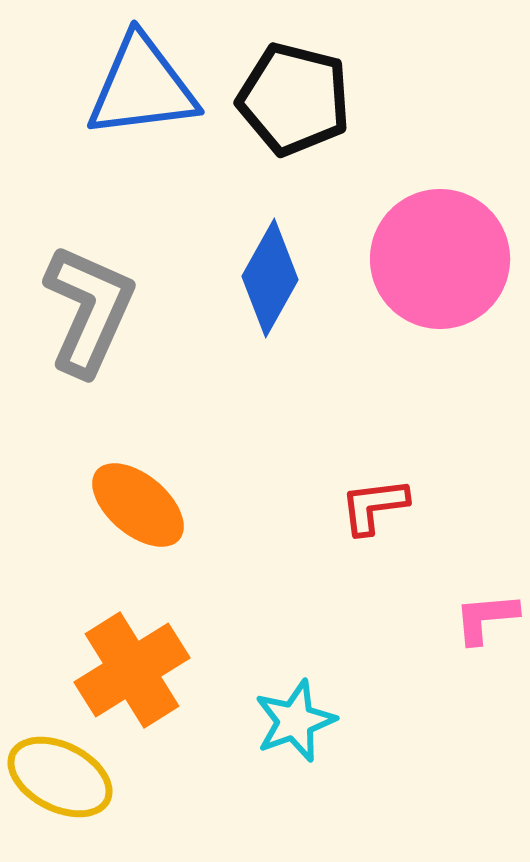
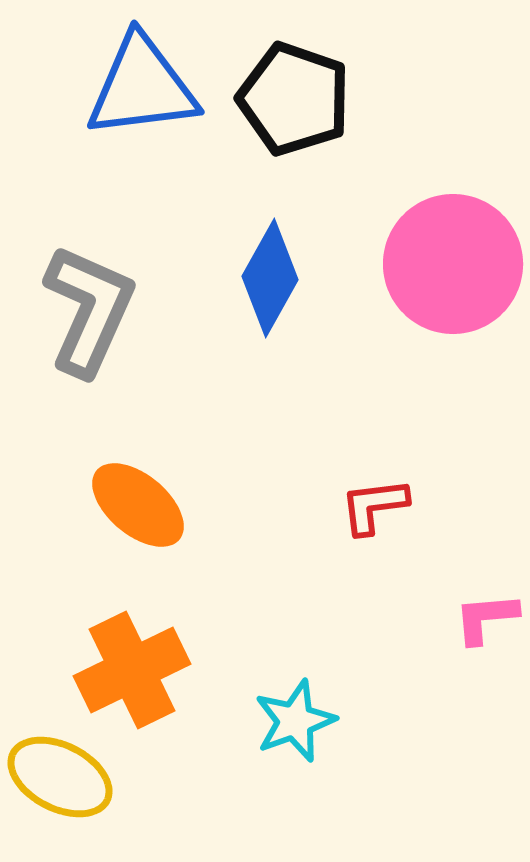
black pentagon: rotated 5 degrees clockwise
pink circle: moved 13 px right, 5 px down
orange cross: rotated 6 degrees clockwise
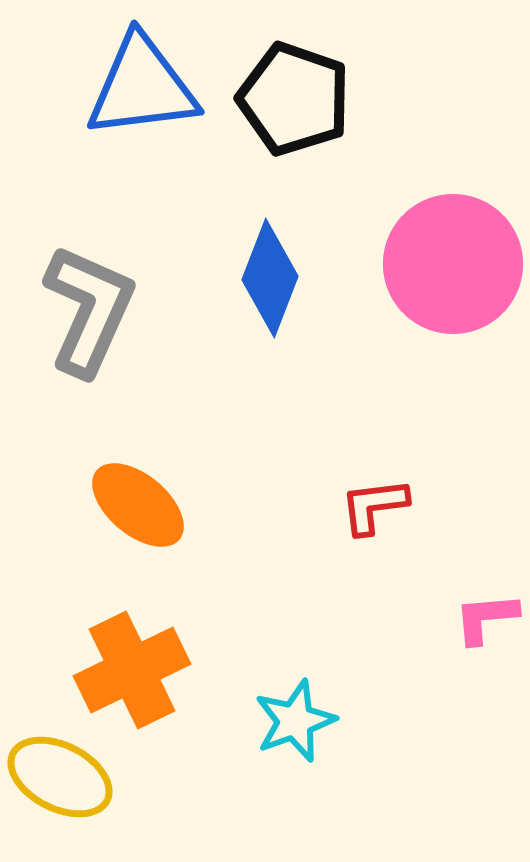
blue diamond: rotated 8 degrees counterclockwise
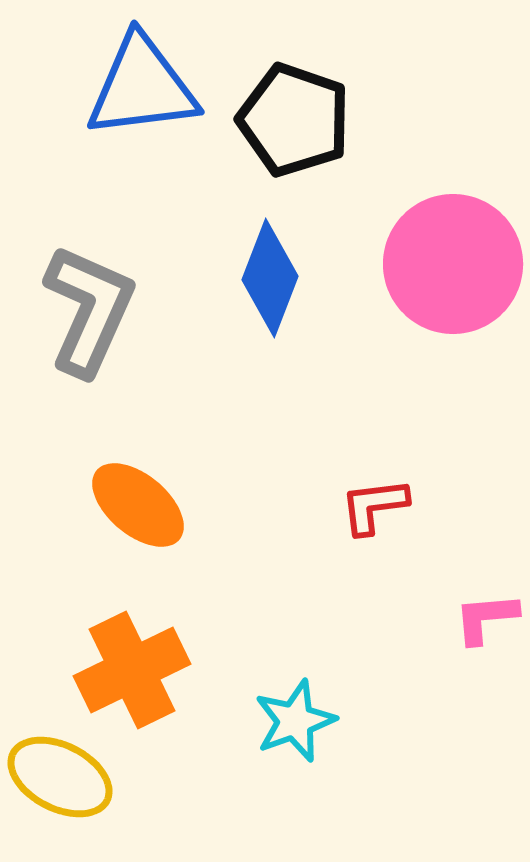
black pentagon: moved 21 px down
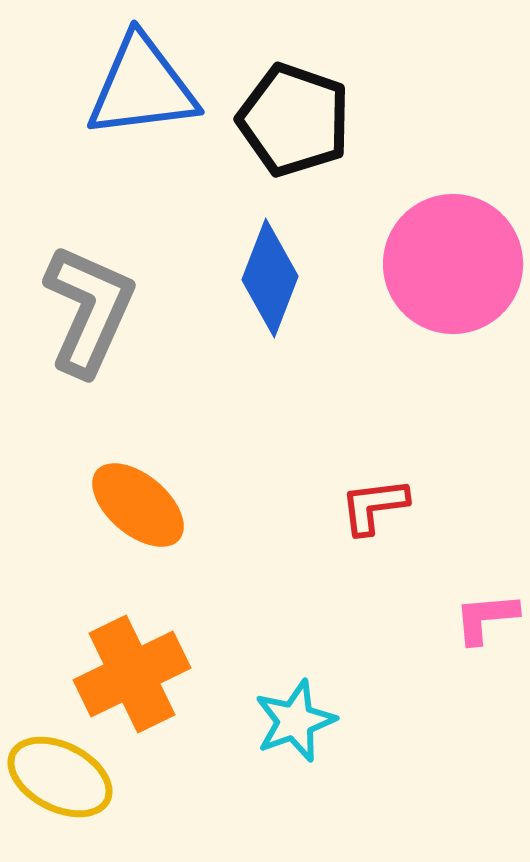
orange cross: moved 4 px down
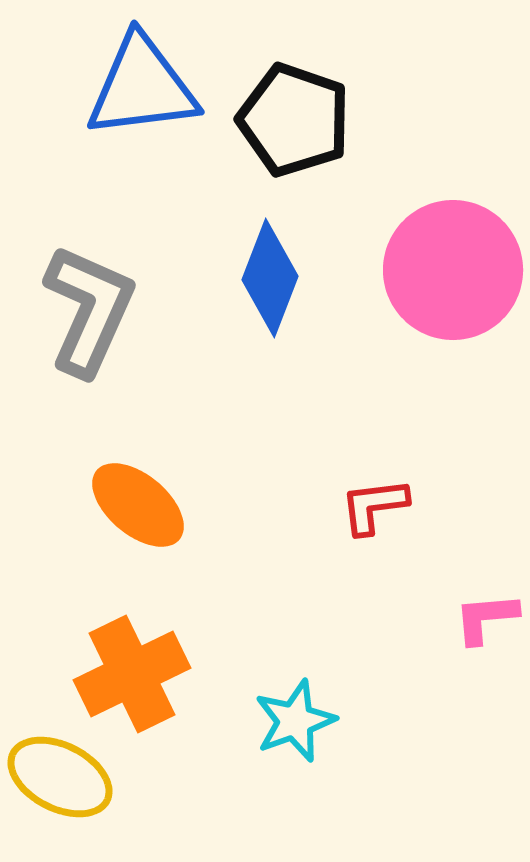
pink circle: moved 6 px down
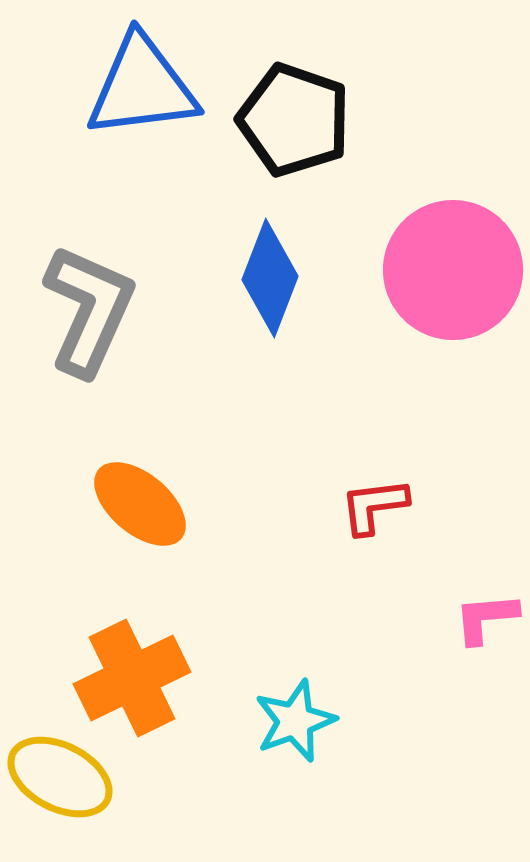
orange ellipse: moved 2 px right, 1 px up
orange cross: moved 4 px down
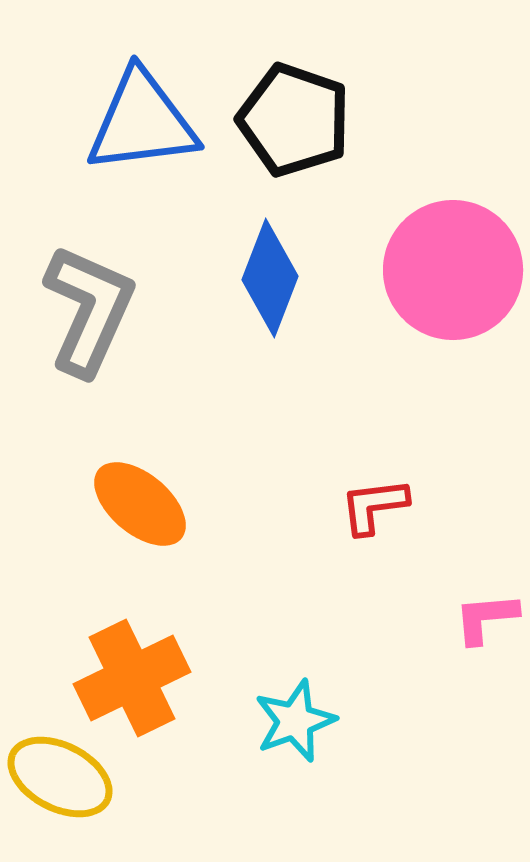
blue triangle: moved 35 px down
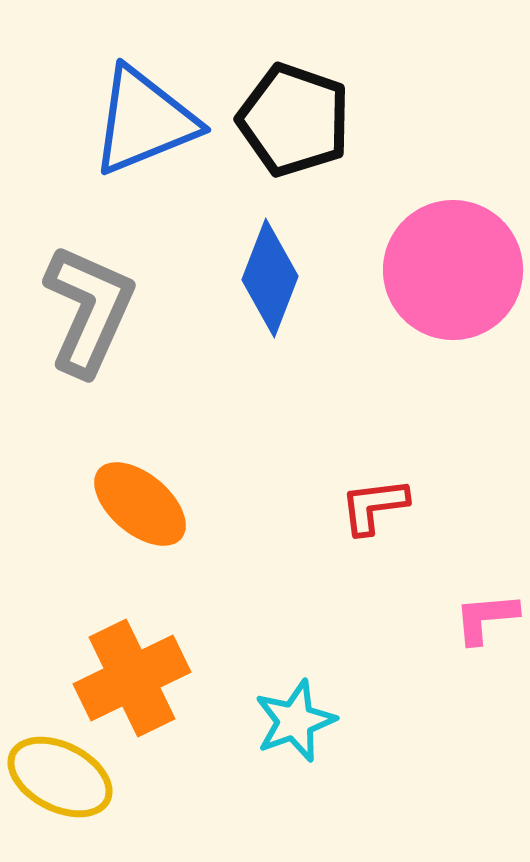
blue triangle: moved 2 px right, 1 px up; rotated 15 degrees counterclockwise
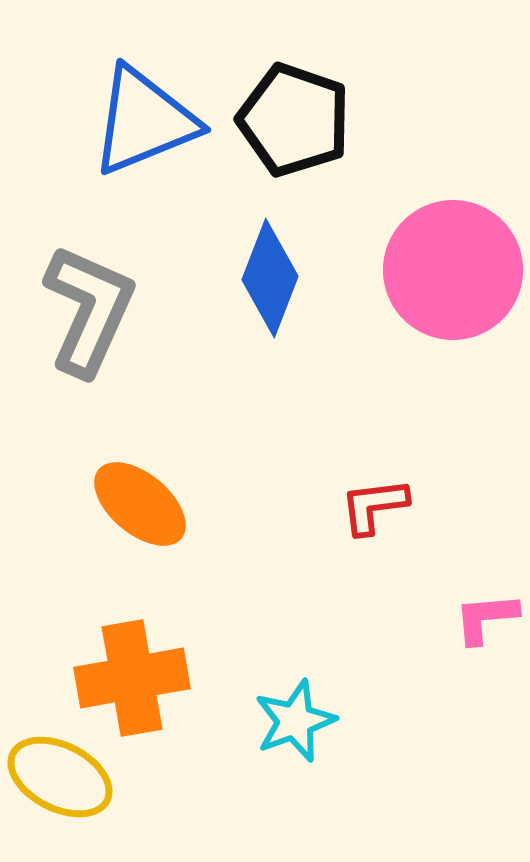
orange cross: rotated 16 degrees clockwise
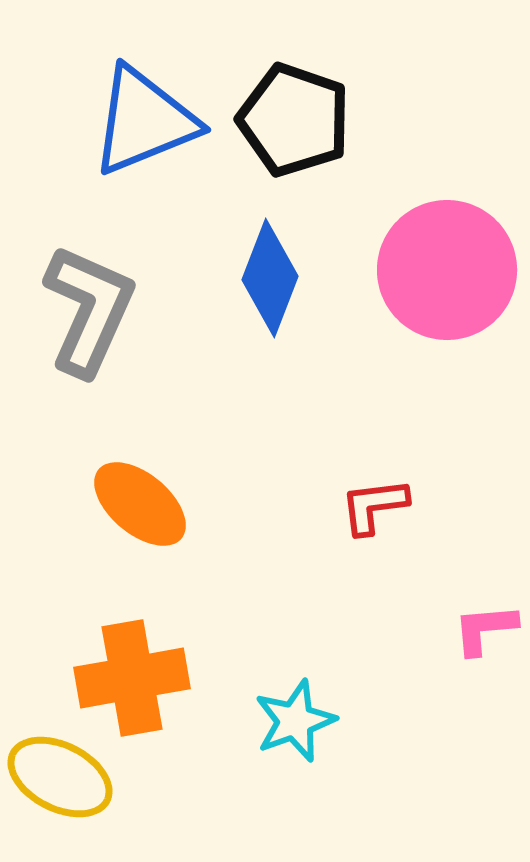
pink circle: moved 6 px left
pink L-shape: moved 1 px left, 11 px down
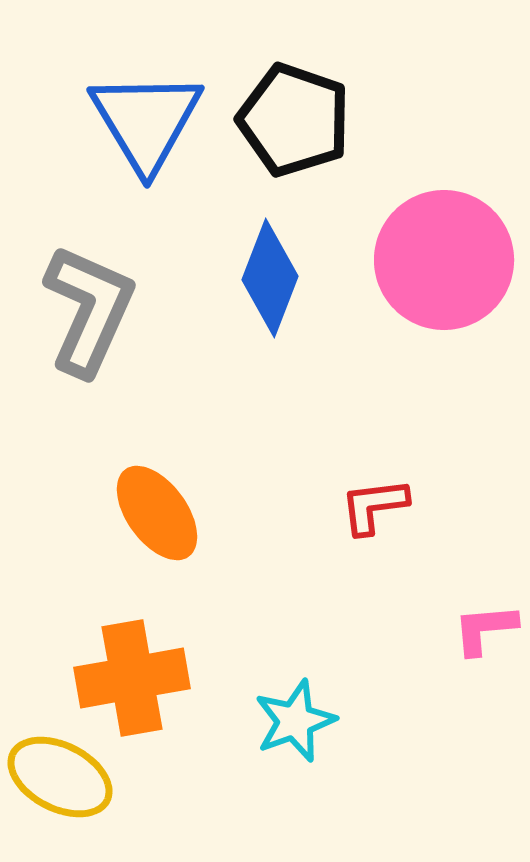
blue triangle: moved 2 px right; rotated 39 degrees counterclockwise
pink circle: moved 3 px left, 10 px up
orange ellipse: moved 17 px right, 9 px down; rotated 14 degrees clockwise
